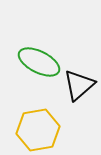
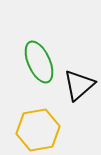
green ellipse: rotated 39 degrees clockwise
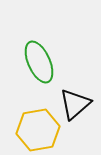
black triangle: moved 4 px left, 19 px down
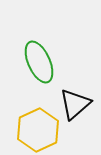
yellow hexagon: rotated 15 degrees counterclockwise
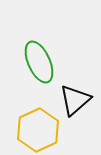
black triangle: moved 4 px up
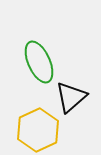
black triangle: moved 4 px left, 3 px up
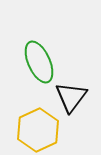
black triangle: rotated 12 degrees counterclockwise
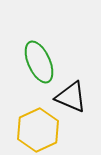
black triangle: rotated 44 degrees counterclockwise
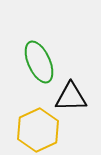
black triangle: rotated 24 degrees counterclockwise
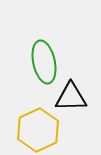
green ellipse: moved 5 px right; rotated 12 degrees clockwise
